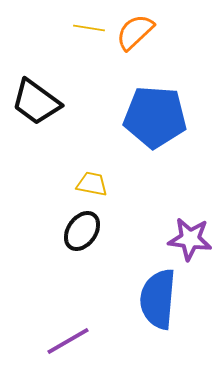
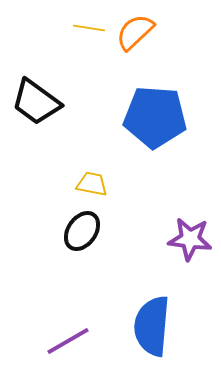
blue semicircle: moved 6 px left, 27 px down
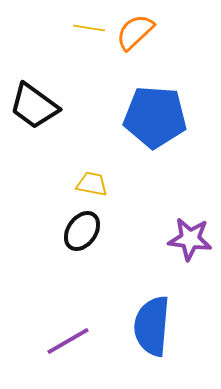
black trapezoid: moved 2 px left, 4 px down
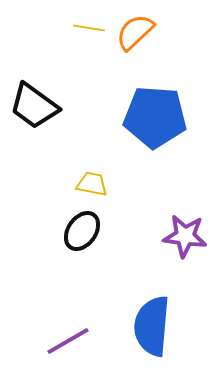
purple star: moved 5 px left, 3 px up
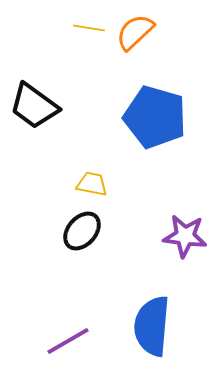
blue pentagon: rotated 12 degrees clockwise
black ellipse: rotated 6 degrees clockwise
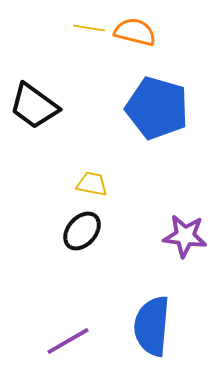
orange semicircle: rotated 57 degrees clockwise
blue pentagon: moved 2 px right, 9 px up
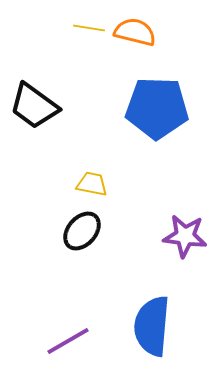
blue pentagon: rotated 14 degrees counterclockwise
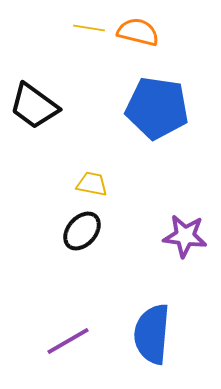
orange semicircle: moved 3 px right
blue pentagon: rotated 6 degrees clockwise
blue semicircle: moved 8 px down
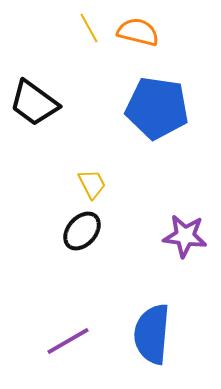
yellow line: rotated 52 degrees clockwise
black trapezoid: moved 3 px up
yellow trapezoid: rotated 52 degrees clockwise
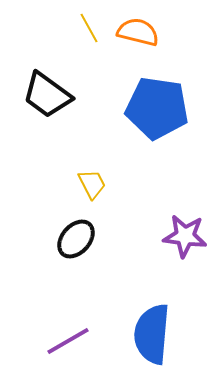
black trapezoid: moved 13 px right, 8 px up
black ellipse: moved 6 px left, 8 px down
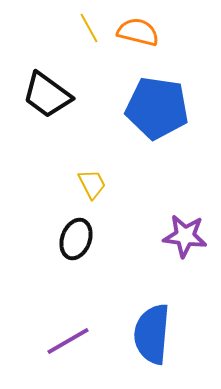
black ellipse: rotated 21 degrees counterclockwise
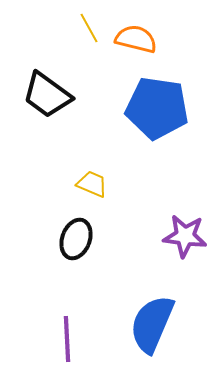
orange semicircle: moved 2 px left, 7 px down
yellow trapezoid: rotated 40 degrees counterclockwise
blue semicircle: moved 10 px up; rotated 18 degrees clockwise
purple line: moved 1 px left, 2 px up; rotated 63 degrees counterclockwise
